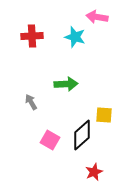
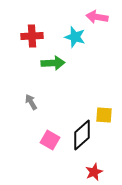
green arrow: moved 13 px left, 21 px up
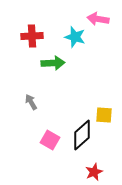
pink arrow: moved 1 px right, 2 px down
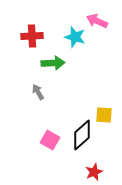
pink arrow: moved 1 px left, 2 px down; rotated 15 degrees clockwise
gray arrow: moved 7 px right, 10 px up
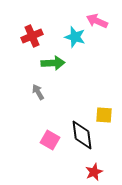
red cross: rotated 20 degrees counterclockwise
black diamond: rotated 56 degrees counterclockwise
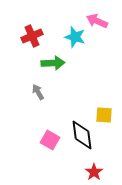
red star: rotated 12 degrees counterclockwise
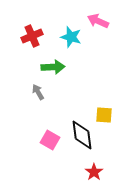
pink arrow: moved 1 px right
cyan star: moved 4 px left
green arrow: moved 4 px down
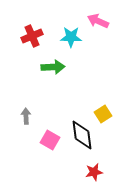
cyan star: rotated 15 degrees counterclockwise
gray arrow: moved 12 px left, 24 px down; rotated 28 degrees clockwise
yellow square: moved 1 px left, 1 px up; rotated 36 degrees counterclockwise
red star: rotated 24 degrees clockwise
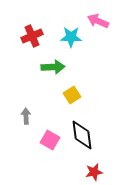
yellow square: moved 31 px left, 19 px up
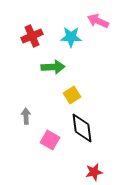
black diamond: moved 7 px up
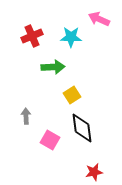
pink arrow: moved 1 px right, 2 px up
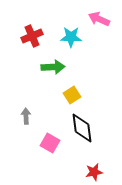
pink square: moved 3 px down
